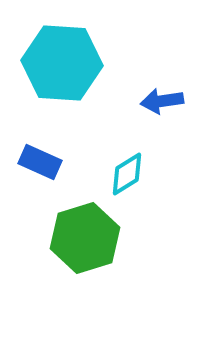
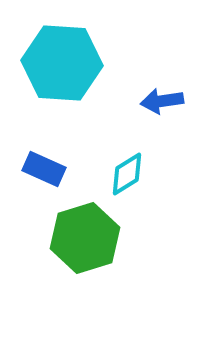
blue rectangle: moved 4 px right, 7 px down
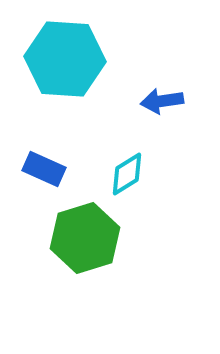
cyan hexagon: moved 3 px right, 4 px up
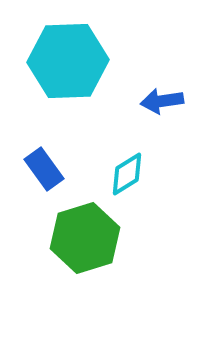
cyan hexagon: moved 3 px right, 2 px down; rotated 6 degrees counterclockwise
blue rectangle: rotated 30 degrees clockwise
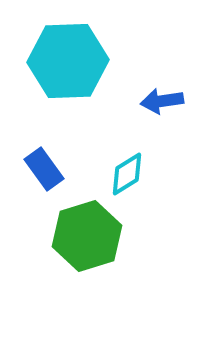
green hexagon: moved 2 px right, 2 px up
